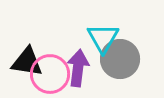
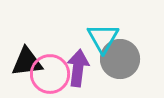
black triangle: rotated 16 degrees counterclockwise
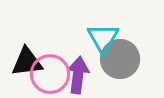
purple arrow: moved 7 px down
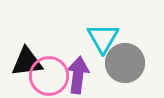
gray circle: moved 5 px right, 4 px down
pink circle: moved 1 px left, 2 px down
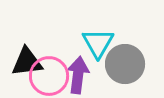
cyan triangle: moved 5 px left, 5 px down
gray circle: moved 1 px down
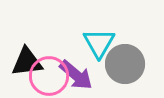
cyan triangle: moved 1 px right
purple arrow: moved 2 px left; rotated 123 degrees clockwise
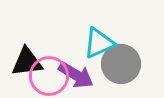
cyan triangle: rotated 36 degrees clockwise
gray circle: moved 4 px left
purple arrow: rotated 9 degrees counterclockwise
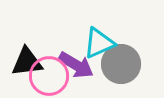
purple arrow: moved 10 px up
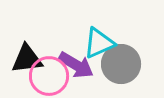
black triangle: moved 3 px up
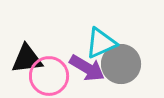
cyan triangle: moved 2 px right
purple arrow: moved 11 px right, 3 px down
